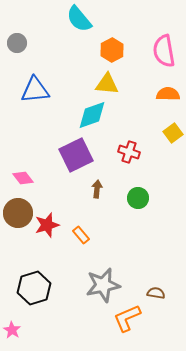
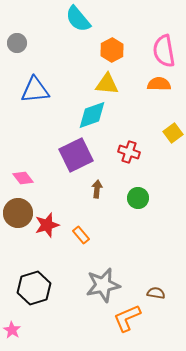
cyan semicircle: moved 1 px left
orange semicircle: moved 9 px left, 10 px up
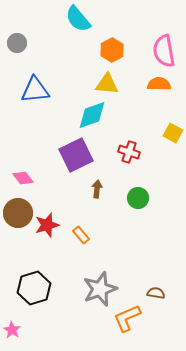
yellow square: rotated 24 degrees counterclockwise
gray star: moved 3 px left, 4 px down; rotated 8 degrees counterclockwise
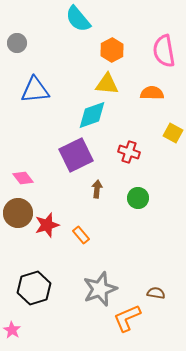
orange semicircle: moved 7 px left, 9 px down
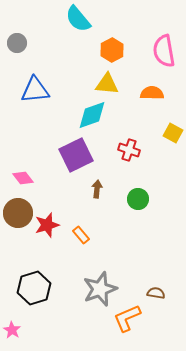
red cross: moved 2 px up
green circle: moved 1 px down
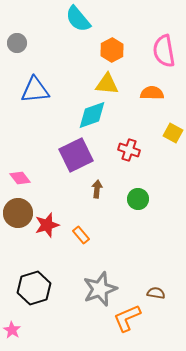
pink diamond: moved 3 px left
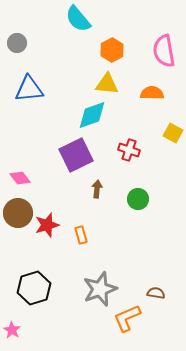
blue triangle: moved 6 px left, 1 px up
orange rectangle: rotated 24 degrees clockwise
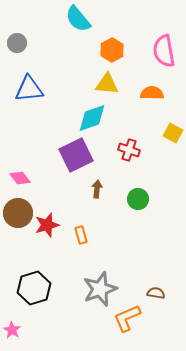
cyan diamond: moved 3 px down
